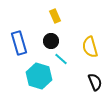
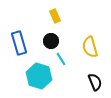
cyan line: rotated 16 degrees clockwise
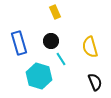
yellow rectangle: moved 4 px up
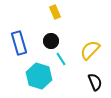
yellow semicircle: moved 3 px down; rotated 60 degrees clockwise
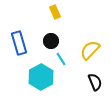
cyan hexagon: moved 2 px right, 1 px down; rotated 15 degrees clockwise
